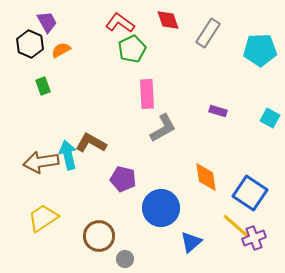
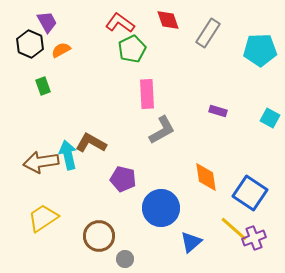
gray L-shape: moved 1 px left, 2 px down
yellow line: moved 2 px left, 3 px down
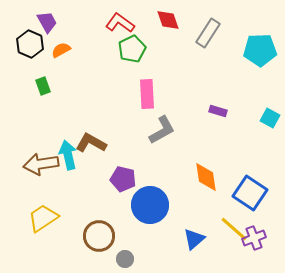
brown arrow: moved 2 px down
blue circle: moved 11 px left, 3 px up
blue triangle: moved 3 px right, 3 px up
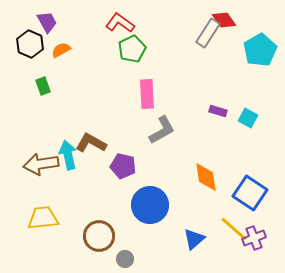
red diamond: moved 56 px right; rotated 15 degrees counterclockwise
cyan pentagon: rotated 28 degrees counterclockwise
cyan square: moved 22 px left
purple pentagon: moved 13 px up
yellow trapezoid: rotated 28 degrees clockwise
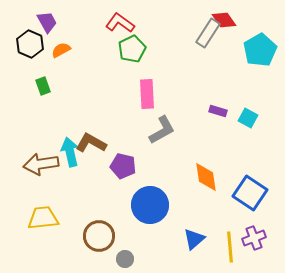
cyan arrow: moved 2 px right, 3 px up
yellow line: moved 4 px left, 18 px down; rotated 44 degrees clockwise
